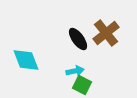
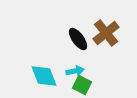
cyan diamond: moved 18 px right, 16 px down
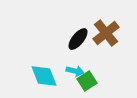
black ellipse: rotated 75 degrees clockwise
cyan arrow: rotated 24 degrees clockwise
green square: moved 5 px right, 4 px up; rotated 30 degrees clockwise
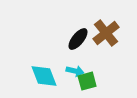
green square: rotated 18 degrees clockwise
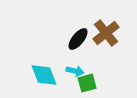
cyan diamond: moved 1 px up
green square: moved 2 px down
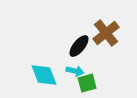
black ellipse: moved 1 px right, 7 px down
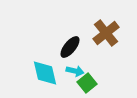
black ellipse: moved 9 px left, 1 px down
cyan diamond: moved 1 px right, 2 px up; rotated 8 degrees clockwise
green square: rotated 24 degrees counterclockwise
